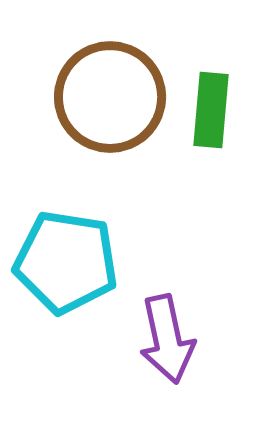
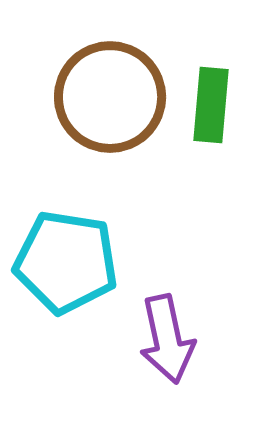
green rectangle: moved 5 px up
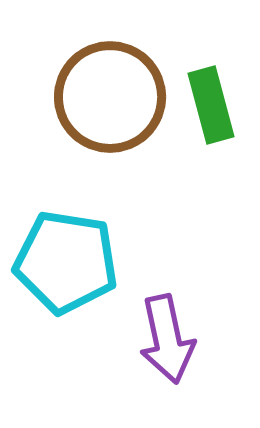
green rectangle: rotated 20 degrees counterclockwise
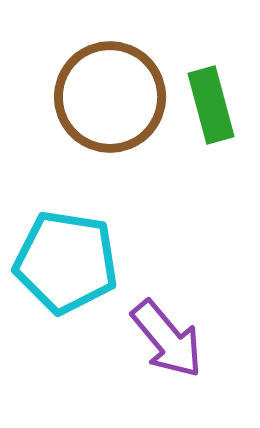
purple arrow: rotated 28 degrees counterclockwise
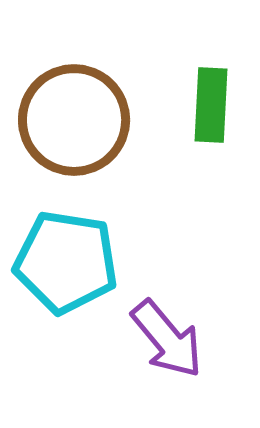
brown circle: moved 36 px left, 23 px down
green rectangle: rotated 18 degrees clockwise
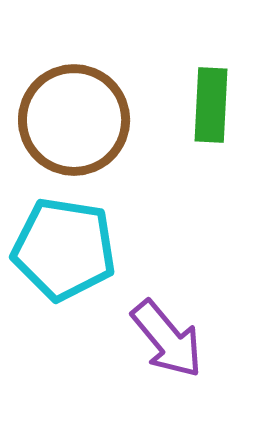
cyan pentagon: moved 2 px left, 13 px up
